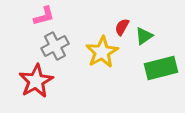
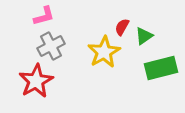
gray cross: moved 4 px left
yellow star: moved 2 px right
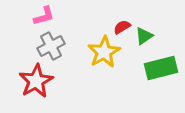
red semicircle: rotated 30 degrees clockwise
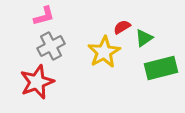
green triangle: moved 2 px down
red star: moved 1 px right, 1 px down; rotated 8 degrees clockwise
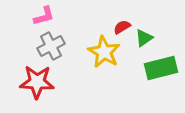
yellow star: rotated 12 degrees counterclockwise
red star: rotated 24 degrees clockwise
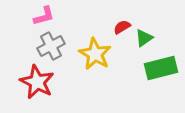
yellow star: moved 9 px left, 2 px down
red star: rotated 24 degrees clockwise
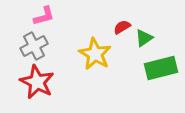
gray cross: moved 17 px left
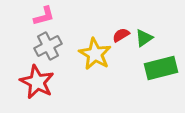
red semicircle: moved 1 px left, 8 px down
gray cross: moved 14 px right
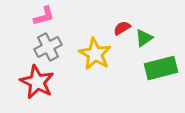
red semicircle: moved 1 px right, 7 px up
gray cross: moved 1 px down
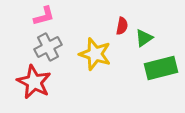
red semicircle: moved 2 px up; rotated 132 degrees clockwise
yellow star: rotated 12 degrees counterclockwise
red star: moved 3 px left
